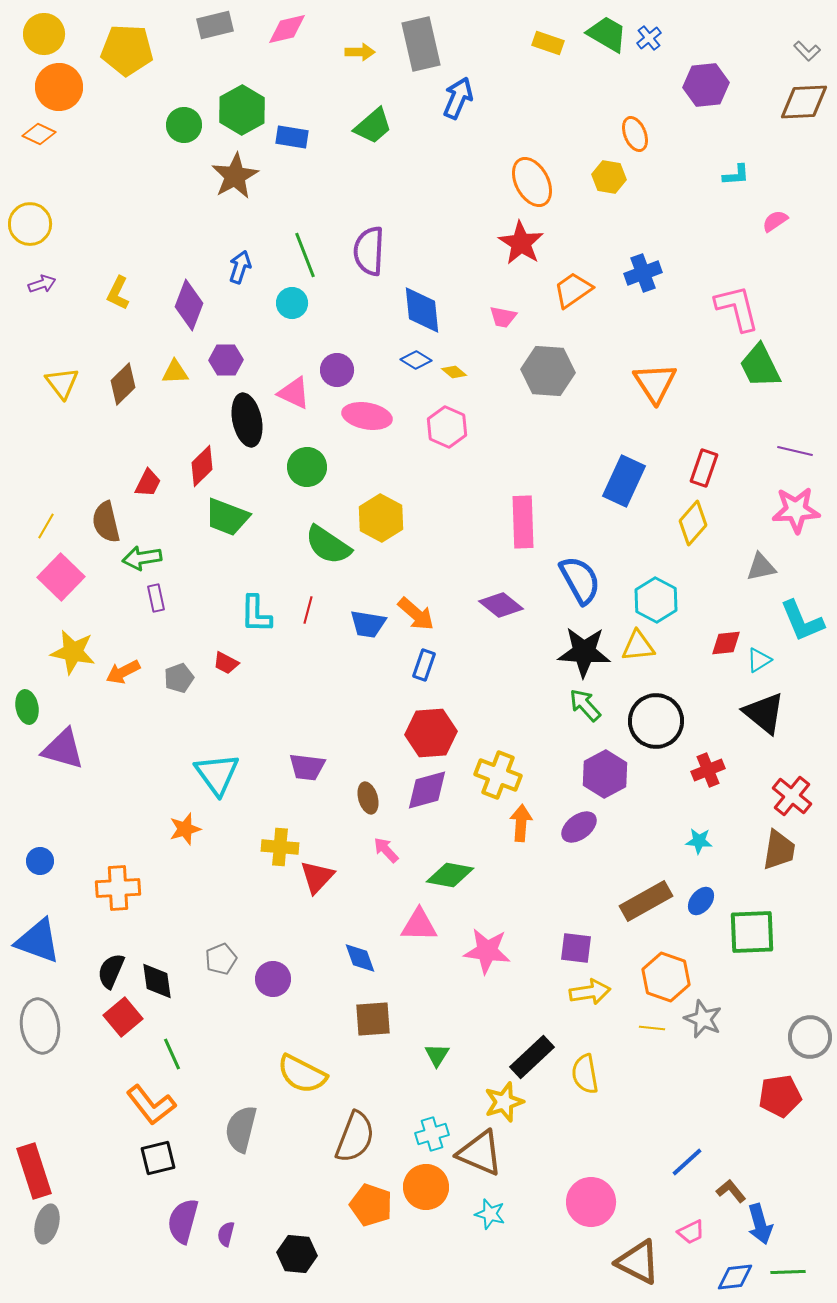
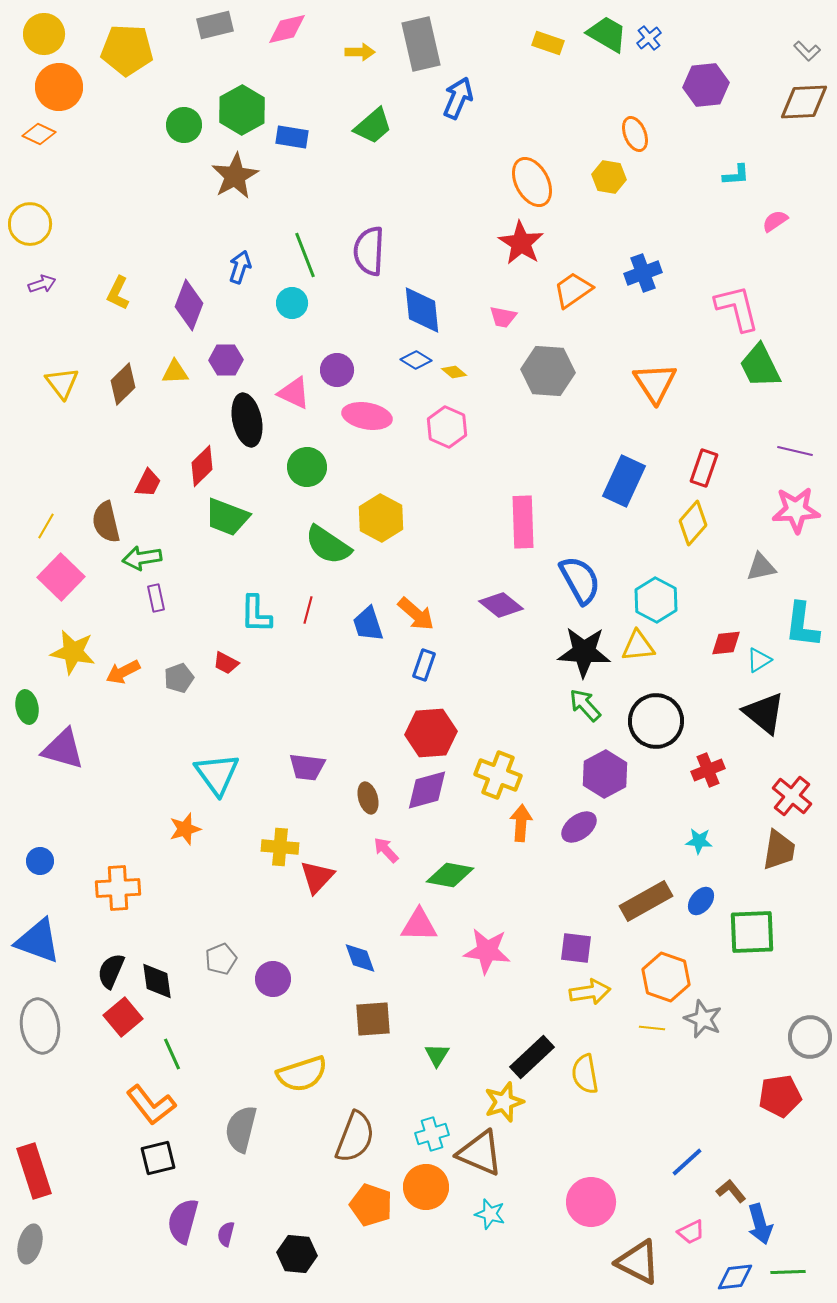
cyan L-shape at (802, 621): moved 4 px down; rotated 30 degrees clockwise
blue trapezoid at (368, 624): rotated 63 degrees clockwise
yellow semicircle at (302, 1074): rotated 45 degrees counterclockwise
gray ellipse at (47, 1224): moved 17 px left, 20 px down
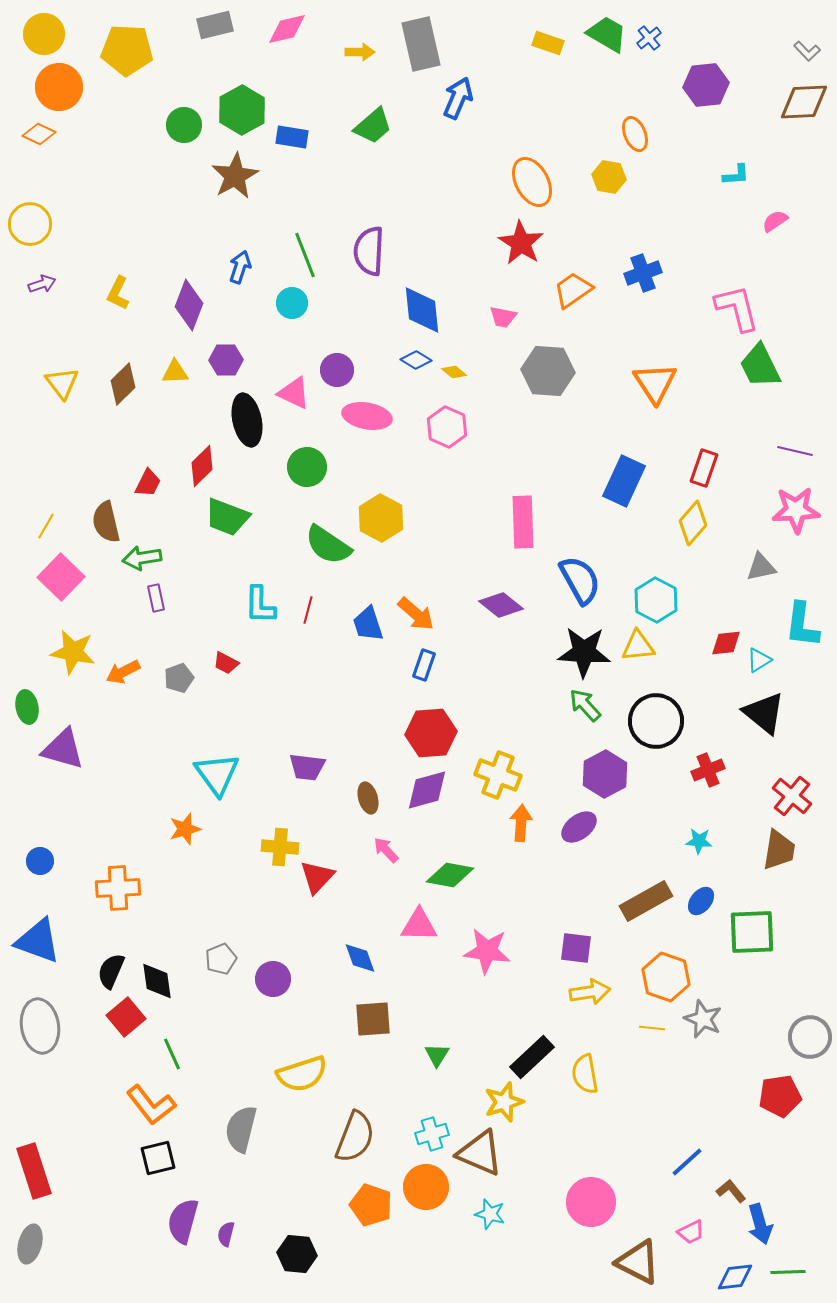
cyan L-shape at (256, 614): moved 4 px right, 9 px up
red square at (123, 1017): moved 3 px right
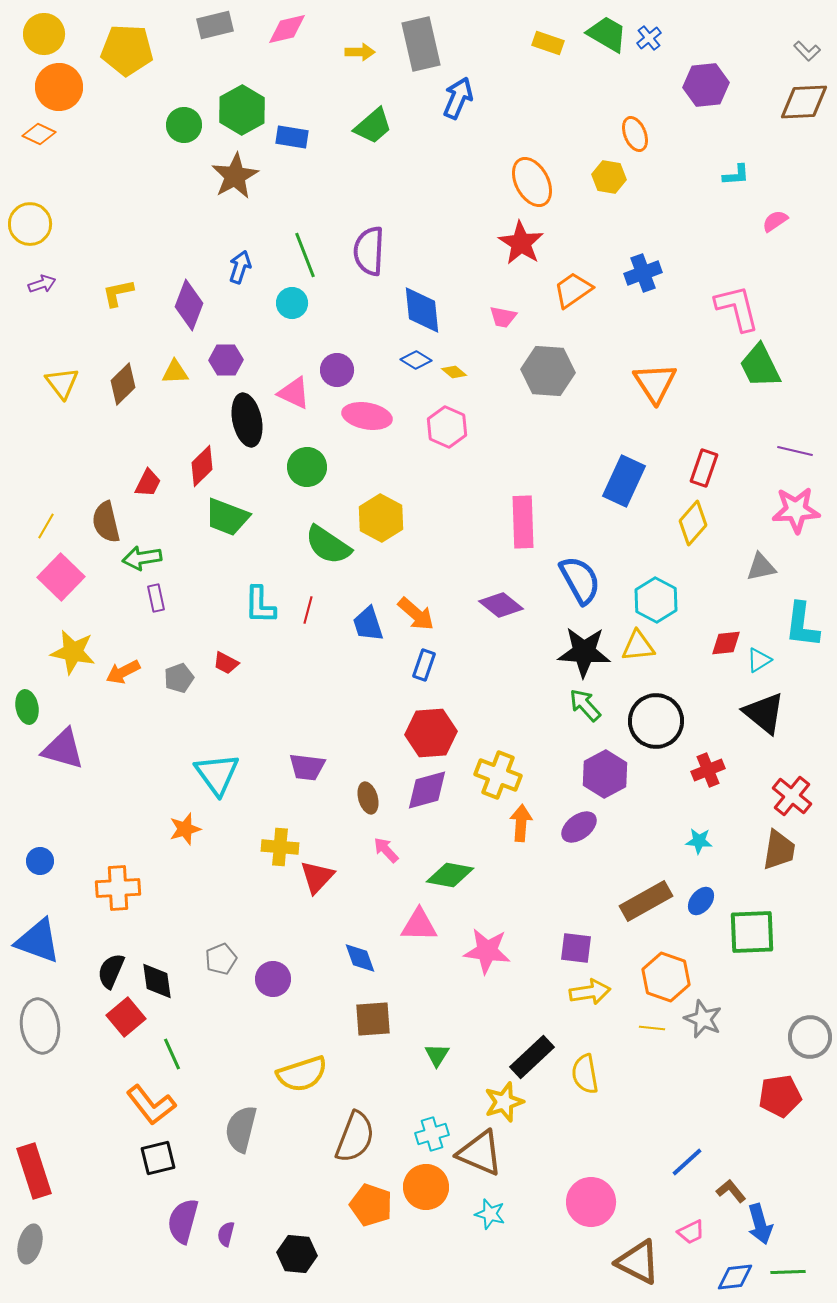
yellow L-shape at (118, 293): rotated 52 degrees clockwise
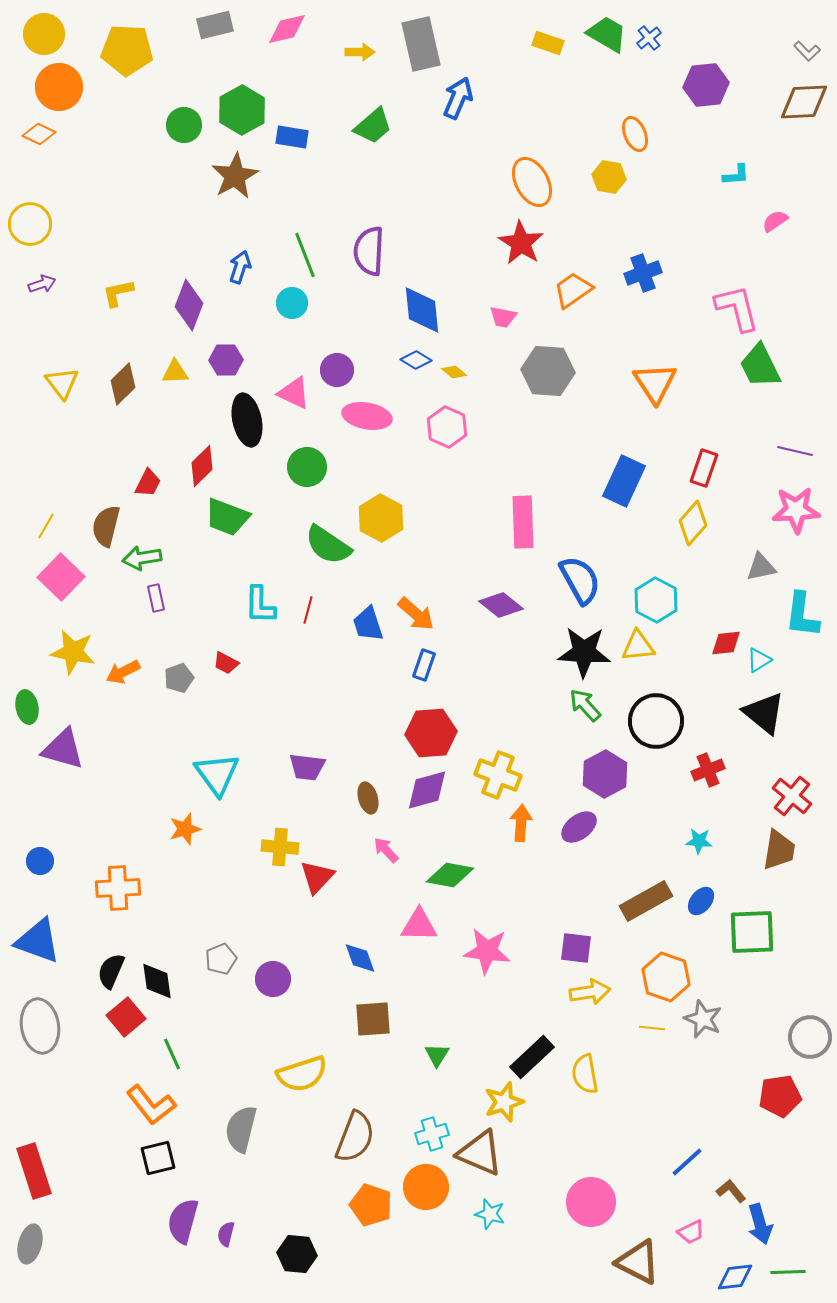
brown semicircle at (106, 522): moved 4 px down; rotated 27 degrees clockwise
cyan L-shape at (802, 625): moved 10 px up
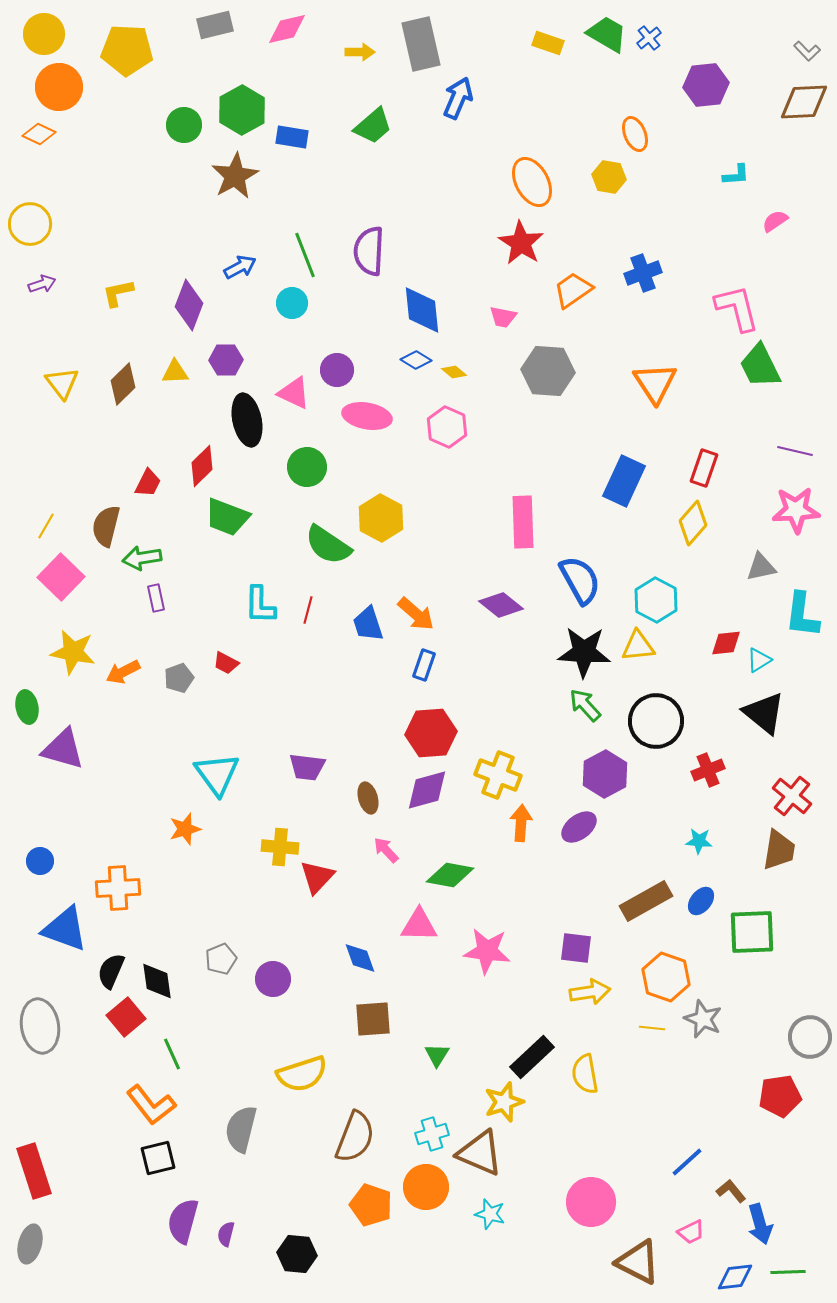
blue arrow at (240, 267): rotated 44 degrees clockwise
blue triangle at (38, 941): moved 27 px right, 12 px up
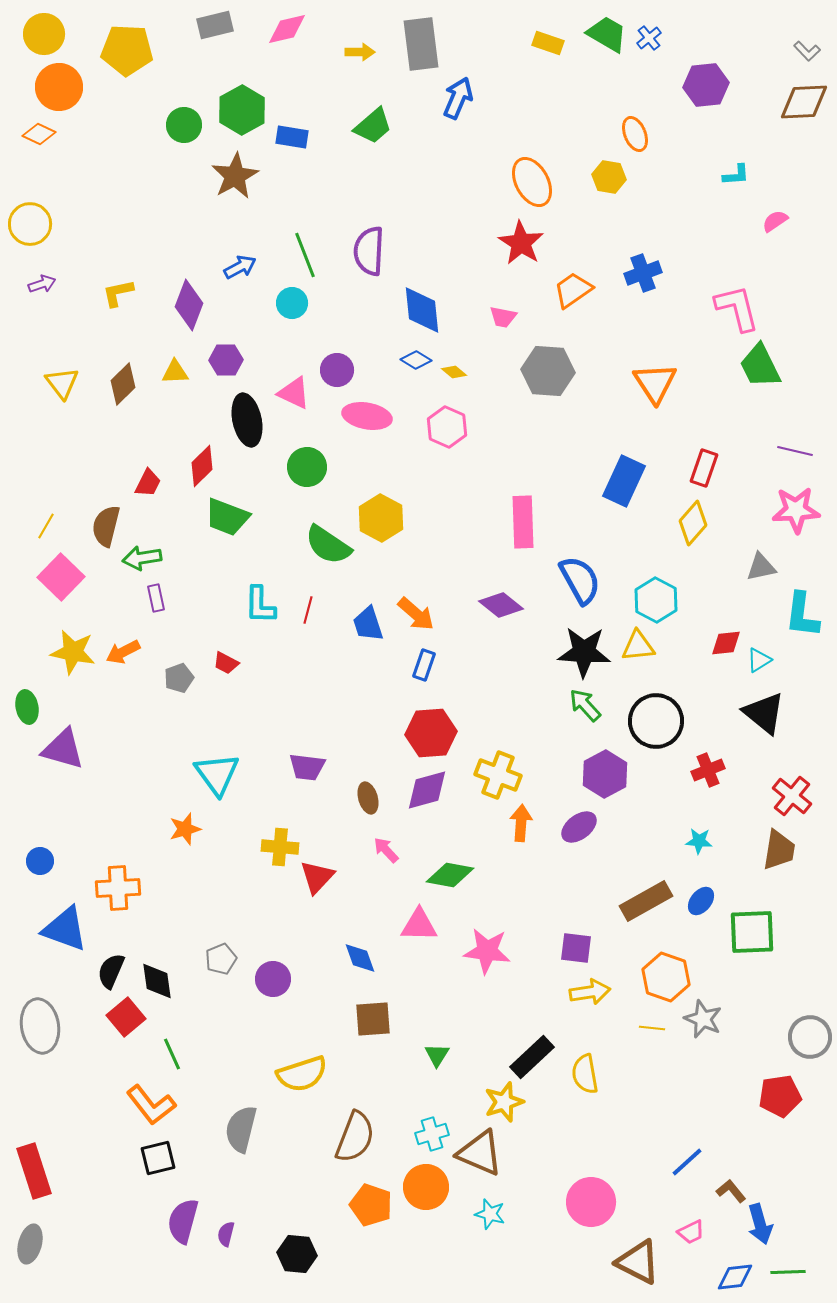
gray rectangle at (421, 44): rotated 6 degrees clockwise
orange arrow at (123, 672): moved 20 px up
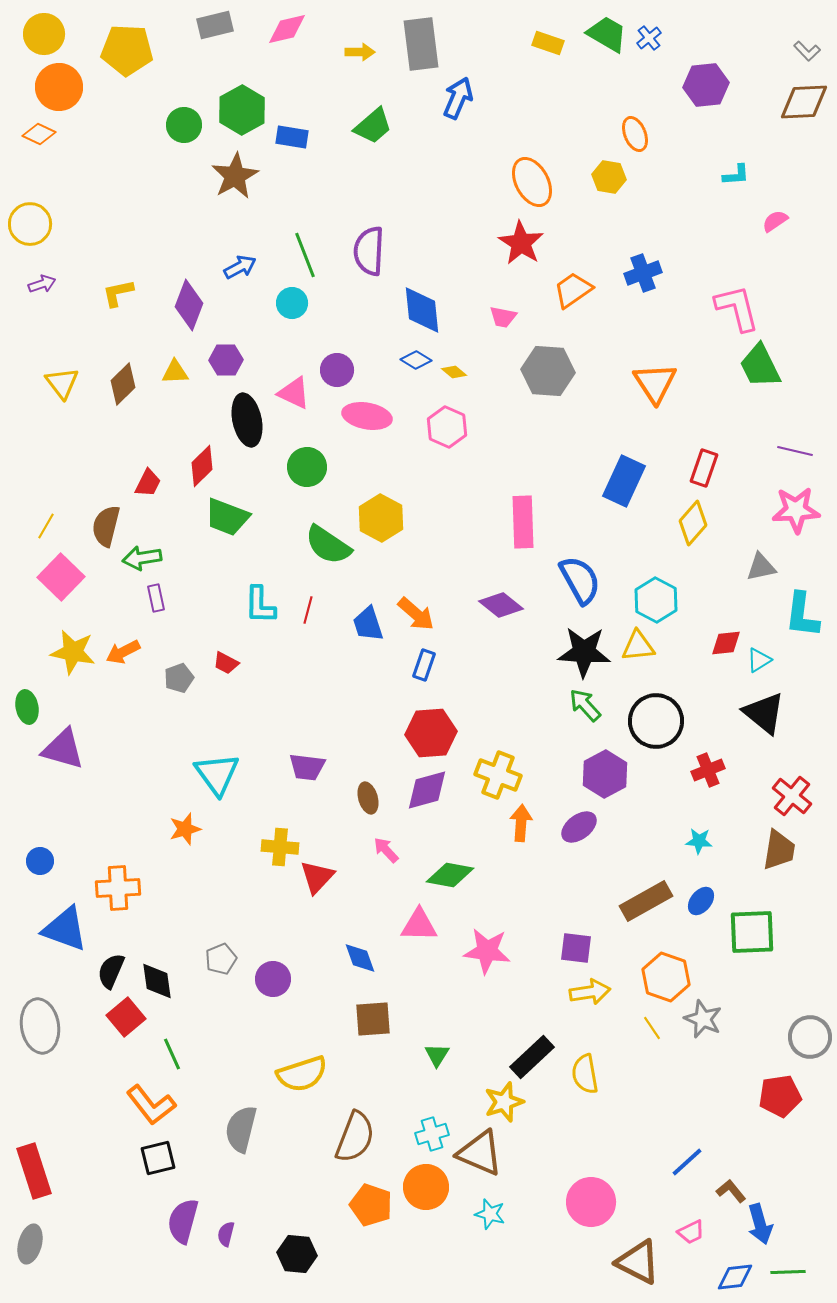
yellow line at (652, 1028): rotated 50 degrees clockwise
